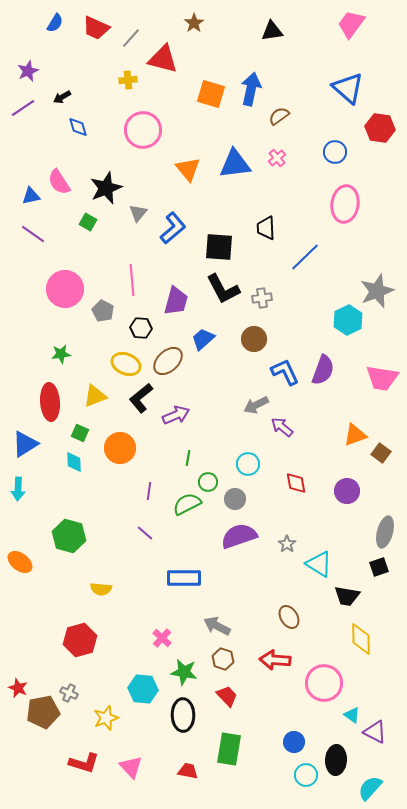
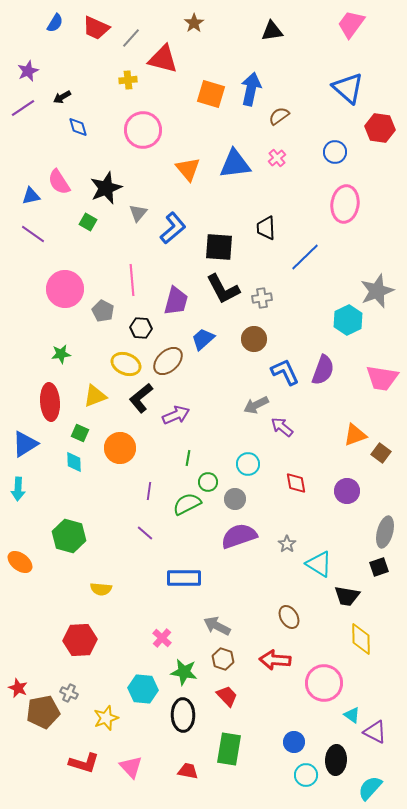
red hexagon at (80, 640): rotated 12 degrees clockwise
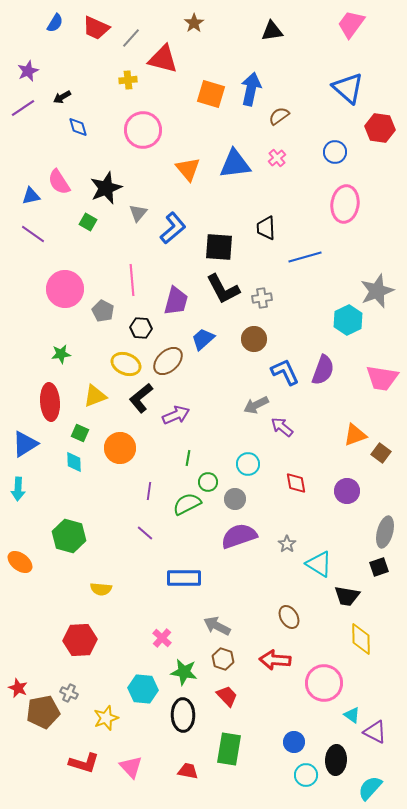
blue line at (305, 257): rotated 28 degrees clockwise
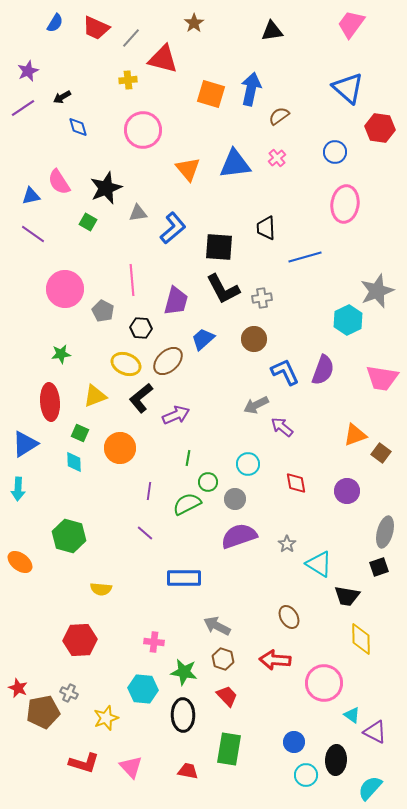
gray triangle at (138, 213): rotated 42 degrees clockwise
pink cross at (162, 638): moved 8 px left, 4 px down; rotated 36 degrees counterclockwise
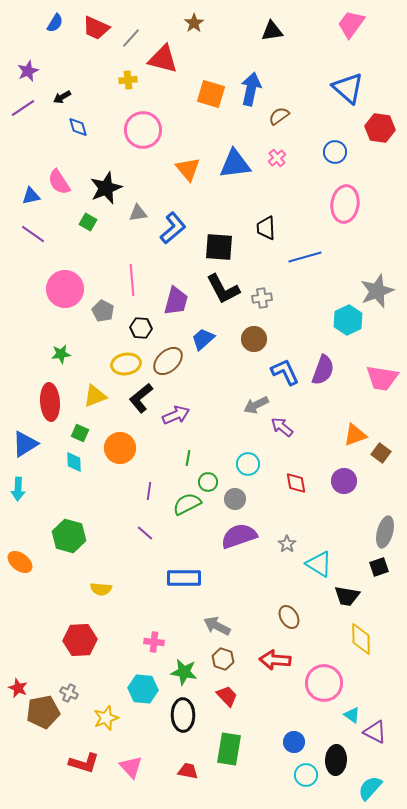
yellow ellipse at (126, 364): rotated 32 degrees counterclockwise
purple circle at (347, 491): moved 3 px left, 10 px up
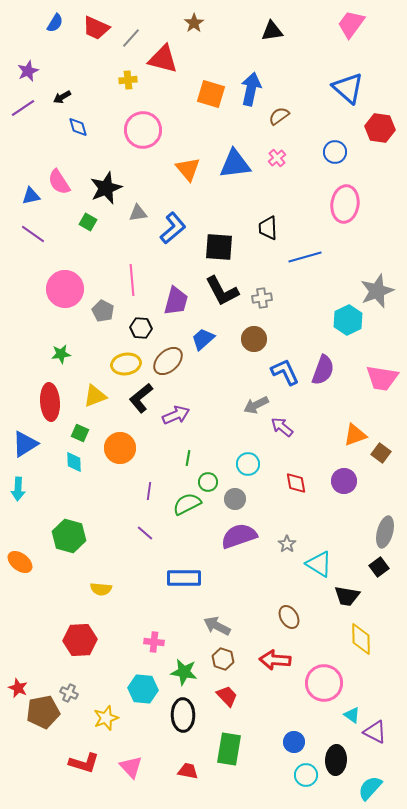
black trapezoid at (266, 228): moved 2 px right
black L-shape at (223, 289): moved 1 px left, 2 px down
black square at (379, 567): rotated 18 degrees counterclockwise
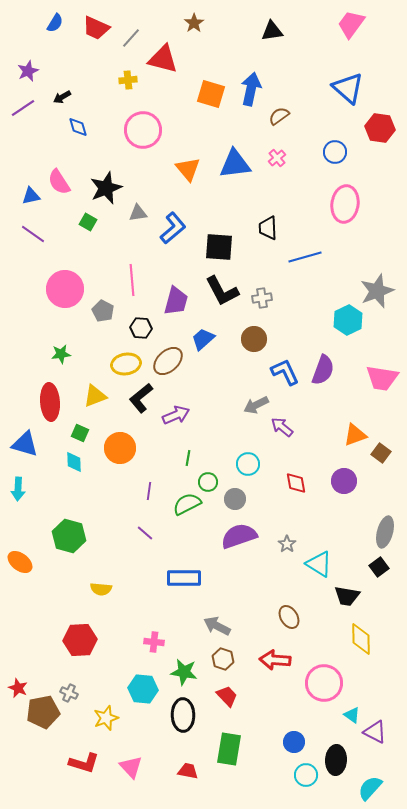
blue triangle at (25, 444): rotated 48 degrees clockwise
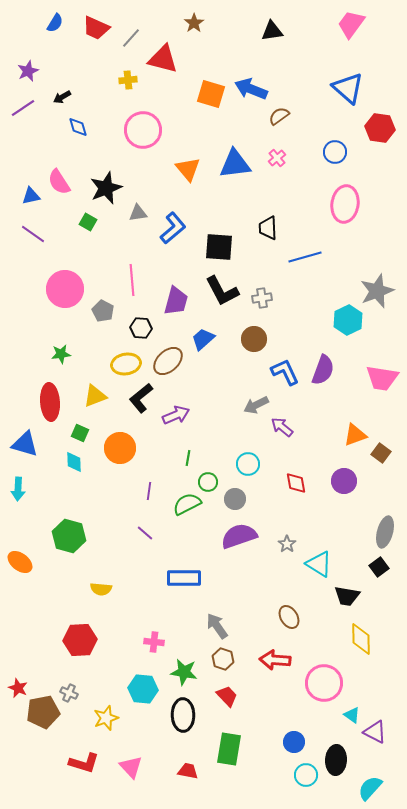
blue arrow at (251, 89): rotated 80 degrees counterclockwise
gray arrow at (217, 626): rotated 28 degrees clockwise
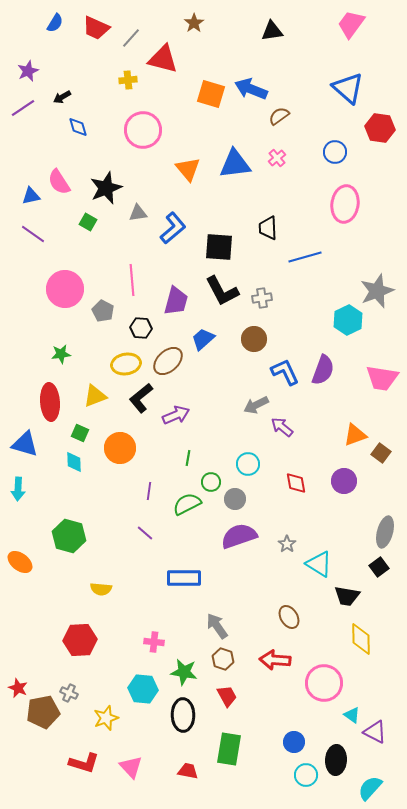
green circle at (208, 482): moved 3 px right
red trapezoid at (227, 696): rotated 15 degrees clockwise
